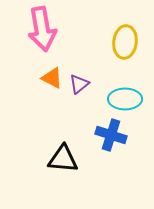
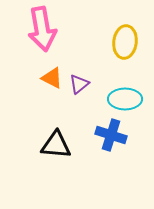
black triangle: moved 7 px left, 14 px up
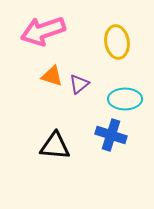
pink arrow: moved 1 px right, 2 px down; rotated 81 degrees clockwise
yellow ellipse: moved 8 px left; rotated 16 degrees counterclockwise
orange triangle: moved 2 px up; rotated 10 degrees counterclockwise
black triangle: moved 1 px left, 1 px down
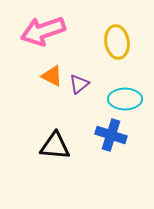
orange triangle: rotated 10 degrees clockwise
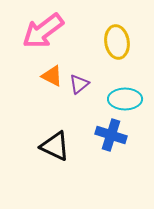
pink arrow: rotated 18 degrees counterclockwise
black triangle: rotated 20 degrees clockwise
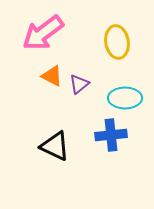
pink arrow: moved 2 px down
cyan ellipse: moved 1 px up
blue cross: rotated 24 degrees counterclockwise
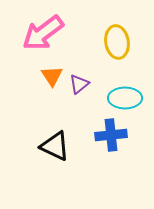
orange triangle: rotated 30 degrees clockwise
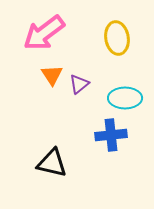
pink arrow: moved 1 px right
yellow ellipse: moved 4 px up
orange triangle: moved 1 px up
black triangle: moved 3 px left, 17 px down; rotated 12 degrees counterclockwise
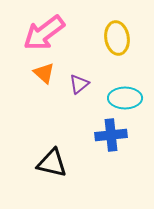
orange triangle: moved 8 px left, 2 px up; rotated 15 degrees counterclockwise
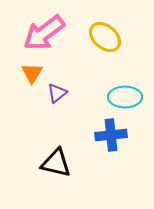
yellow ellipse: moved 12 px left, 1 px up; rotated 40 degrees counterclockwise
orange triangle: moved 12 px left; rotated 20 degrees clockwise
purple triangle: moved 22 px left, 9 px down
cyan ellipse: moved 1 px up
black triangle: moved 4 px right
